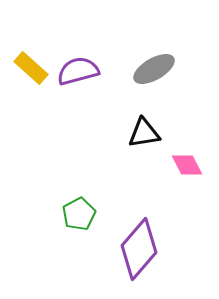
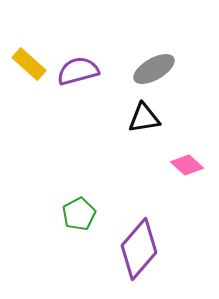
yellow rectangle: moved 2 px left, 4 px up
black triangle: moved 15 px up
pink diamond: rotated 20 degrees counterclockwise
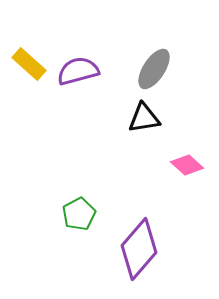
gray ellipse: rotated 27 degrees counterclockwise
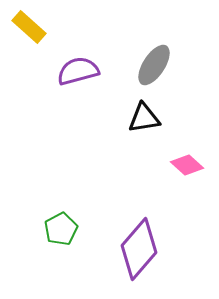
yellow rectangle: moved 37 px up
gray ellipse: moved 4 px up
green pentagon: moved 18 px left, 15 px down
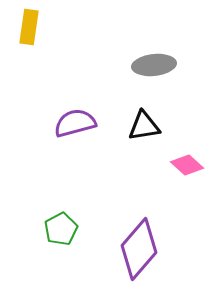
yellow rectangle: rotated 56 degrees clockwise
gray ellipse: rotated 51 degrees clockwise
purple semicircle: moved 3 px left, 52 px down
black triangle: moved 8 px down
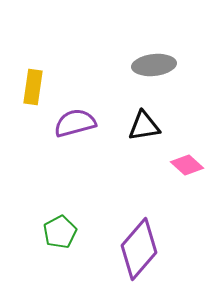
yellow rectangle: moved 4 px right, 60 px down
green pentagon: moved 1 px left, 3 px down
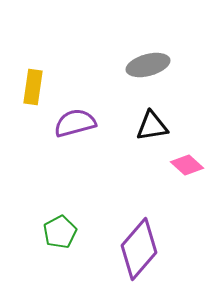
gray ellipse: moved 6 px left; rotated 9 degrees counterclockwise
black triangle: moved 8 px right
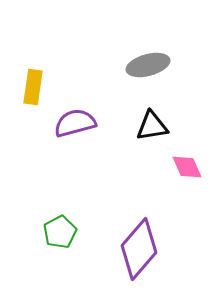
pink diamond: moved 2 px down; rotated 24 degrees clockwise
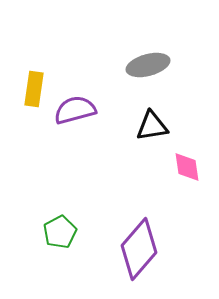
yellow rectangle: moved 1 px right, 2 px down
purple semicircle: moved 13 px up
pink diamond: rotated 16 degrees clockwise
